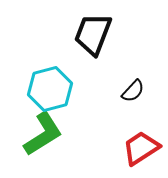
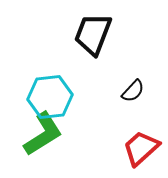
cyan hexagon: moved 8 px down; rotated 9 degrees clockwise
red trapezoid: rotated 9 degrees counterclockwise
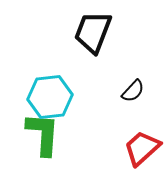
black trapezoid: moved 2 px up
green L-shape: rotated 54 degrees counterclockwise
red trapezoid: moved 1 px right
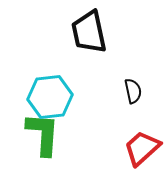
black trapezoid: moved 4 px left; rotated 33 degrees counterclockwise
black semicircle: rotated 55 degrees counterclockwise
